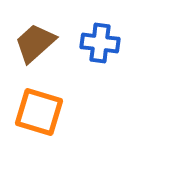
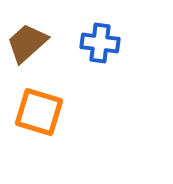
brown trapezoid: moved 8 px left
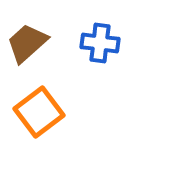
orange square: rotated 36 degrees clockwise
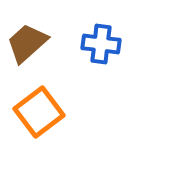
blue cross: moved 1 px right, 1 px down
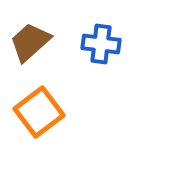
brown trapezoid: moved 3 px right, 1 px up
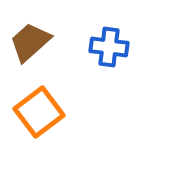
blue cross: moved 8 px right, 3 px down
